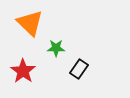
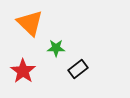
black rectangle: moved 1 px left; rotated 18 degrees clockwise
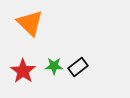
green star: moved 2 px left, 18 px down
black rectangle: moved 2 px up
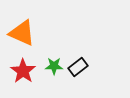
orange triangle: moved 8 px left, 10 px down; rotated 20 degrees counterclockwise
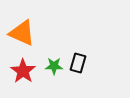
black rectangle: moved 4 px up; rotated 36 degrees counterclockwise
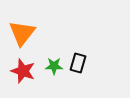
orange triangle: rotated 44 degrees clockwise
red star: rotated 15 degrees counterclockwise
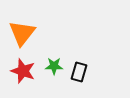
black rectangle: moved 1 px right, 9 px down
